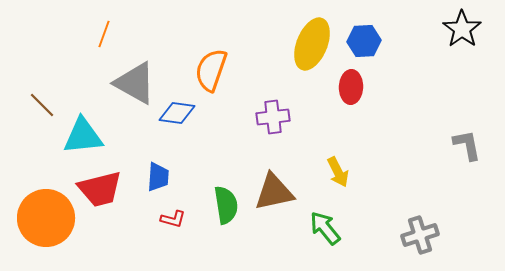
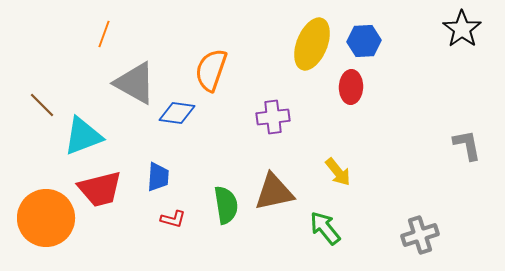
cyan triangle: rotated 15 degrees counterclockwise
yellow arrow: rotated 12 degrees counterclockwise
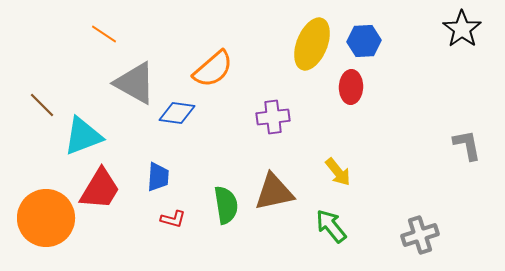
orange line: rotated 76 degrees counterclockwise
orange semicircle: moved 2 px right, 1 px up; rotated 150 degrees counterclockwise
red trapezoid: rotated 45 degrees counterclockwise
green arrow: moved 6 px right, 2 px up
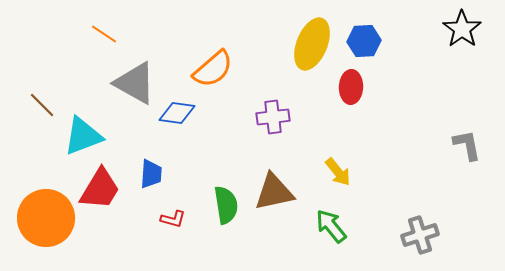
blue trapezoid: moved 7 px left, 3 px up
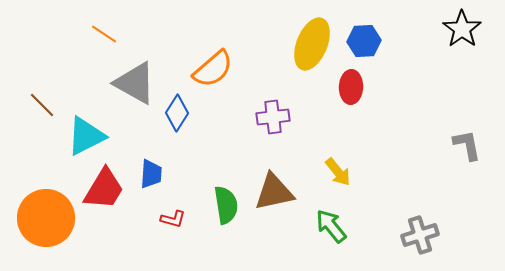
blue diamond: rotated 66 degrees counterclockwise
cyan triangle: moved 3 px right; rotated 6 degrees counterclockwise
red trapezoid: moved 4 px right
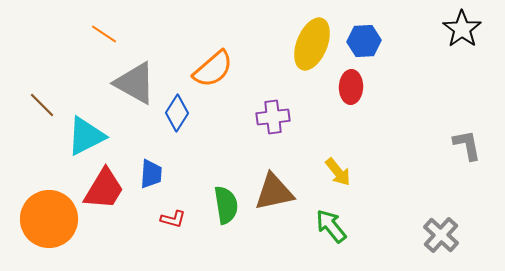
orange circle: moved 3 px right, 1 px down
gray cross: moved 21 px right; rotated 30 degrees counterclockwise
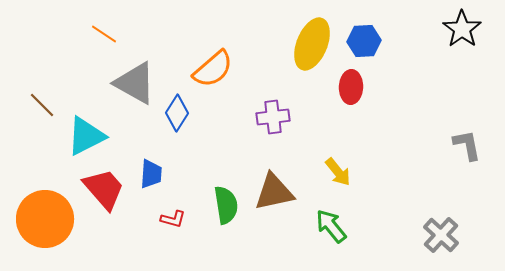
red trapezoid: rotated 72 degrees counterclockwise
orange circle: moved 4 px left
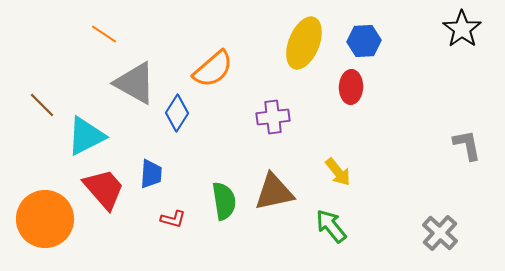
yellow ellipse: moved 8 px left, 1 px up
green semicircle: moved 2 px left, 4 px up
gray cross: moved 1 px left, 2 px up
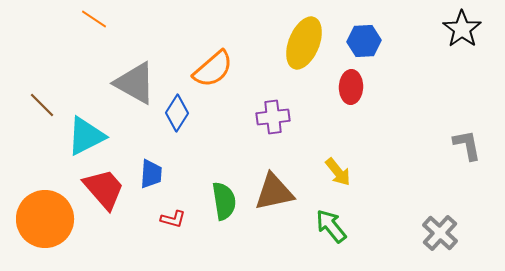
orange line: moved 10 px left, 15 px up
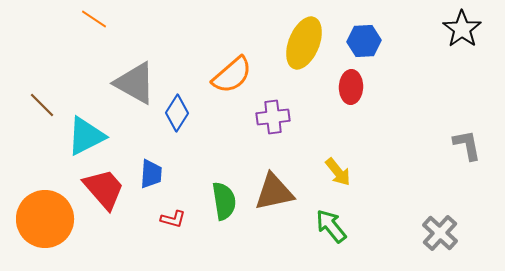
orange semicircle: moved 19 px right, 6 px down
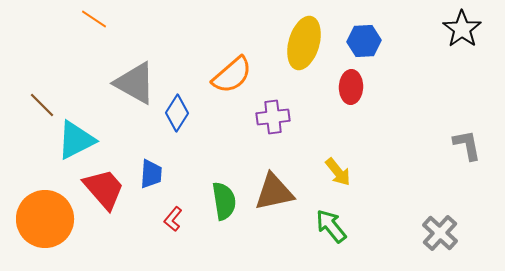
yellow ellipse: rotated 6 degrees counterclockwise
cyan triangle: moved 10 px left, 4 px down
red L-shape: rotated 115 degrees clockwise
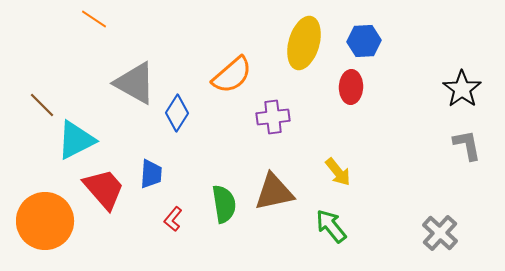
black star: moved 60 px down
green semicircle: moved 3 px down
orange circle: moved 2 px down
